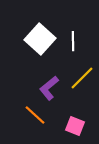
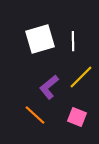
white square: rotated 32 degrees clockwise
yellow line: moved 1 px left, 1 px up
purple L-shape: moved 1 px up
pink square: moved 2 px right, 9 px up
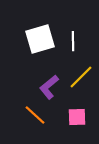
pink square: rotated 24 degrees counterclockwise
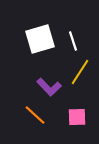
white line: rotated 18 degrees counterclockwise
yellow line: moved 1 px left, 5 px up; rotated 12 degrees counterclockwise
purple L-shape: rotated 95 degrees counterclockwise
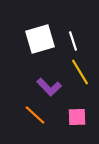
yellow line: rotated 64 degrees counterclockwise
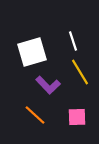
white square: moved 8 px left, 13 px down
purple L-shape: moved 1 px left, 2 px up
